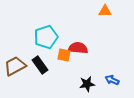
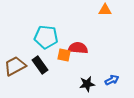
orange triangle: moved 1 px up
cyan pentagon: rotated 25 degrees clockwise
blue arrow: rotated 128 degrees clockwise
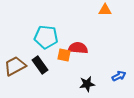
blue arrow: moved 7 px right, 4 px up
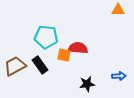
orange triangle: moved 13 px right
blue arrow: rotated 24 degrees clockwise
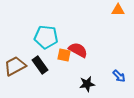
red semicircle: moved 2 px down; rotated 24 degrees clockwise
blue arrow: rotated 48 degrees clockwise
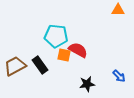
cyan pentagon: moved 10 px right, 1 px up
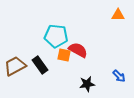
orange triangle: moved 5 px down
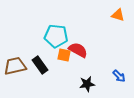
orange triangle: rotated 16 degrees clockwise
brown trapezoid: rotated 15 degrees clockwise
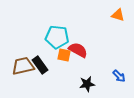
cyan pentagon: moved 1 px right, 1 px down
brown trapezoid: moved 8 px right
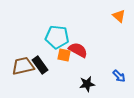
orange triangle: moved 1 px right, 1 px down; rotated 24 degrees clockwise
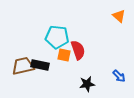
red semicircle: rotated 42 degrees clockwise
black rectangle: rotated 42 degrees counterclockwise
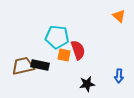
blue arrow: rotated 48 degrees clockwise
